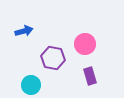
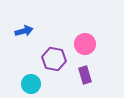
purple hexagon: moved 1 px right, 1 px down
purple rectangle: moved 5 px left, 1 px up
cyan circle: moved 1 px up
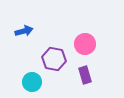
cyan circle: moved 1 px right, 2 px up
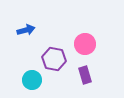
blue arrow: moved 2 px right, 1 px up
cyan circle: moved 2 px up
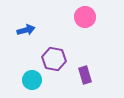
pink circle: moved 27 px up
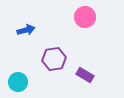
purple hexagon: rotated 20 degrees counterclockwise
purple rectangle: rotated 42 degrees counterclockwise
cyan circle: moved 14 px left, 2 px down
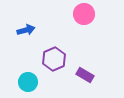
pink circle: moved 1 px left, 3 px up
purple hexagon: rotated 15 degrees counterclockwise
cyan circle: moved 10 px right
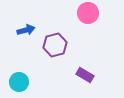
pink circle: moved 4 px right, 1 px up
purple hexagon: moved 1 px right, 14 px up; rotated 10 degrees clockwise
cyan circle: moved 9 px left
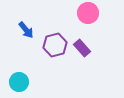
blue arrow: rotated 66 degrees clockwise
purple rectangle: moved 3 px left, 27 px up; rotated 18 degrees clockwise
